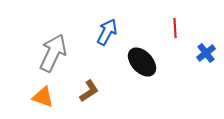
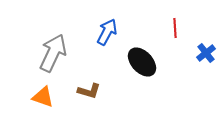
brown L-shape: rotated 50 degrees clockwise
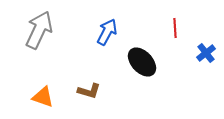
gray arrow: moved 14 px left, 23 px up
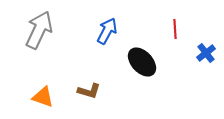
red line: moved 1 px down
blue arrow: moved 1 px up
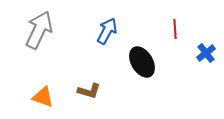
black ellipse: rotated 12 degrees clockwise
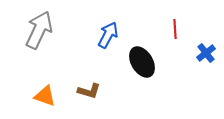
blue arrow: moved 1 px right, 4 px down
orange triangle: moved 2 px right, 1 px up
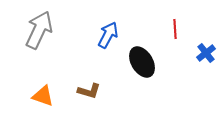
orange triangle: moved 2 px left
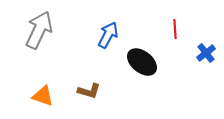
black ellipse: rotated 20 degrees counterclockwise
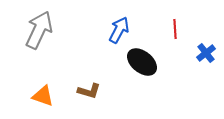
blue arrow: moved 11 px right, 5 px up
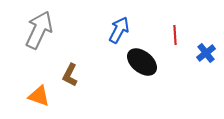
red line: moved 6 px down
brown L-shape: moved 19 px left, 16 px up; rotated 100 degrees clockwise
orange triangle: moved 4 px left
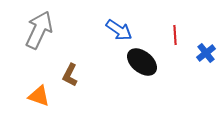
blue arrow: rotated 96 degrees clockwise
